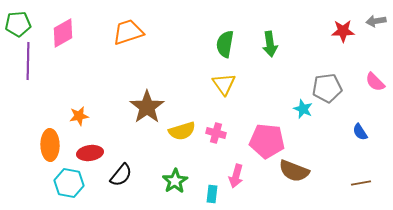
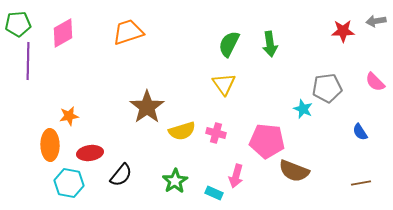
green semicircle: moved 4 px right; rotated 16 degrees clockwise
orange star: moved 10 px left
cyan rectangle: moved 2 px right, 1 px up; rotated 72 degrees counterclockwise
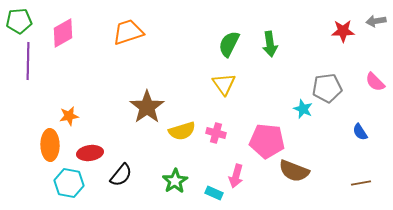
green pentagon: moved 1 px right, 3 px up
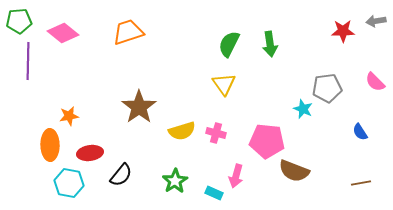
pink diamond: rotated 68 degrees clockwise
brown star: moved 8 px left
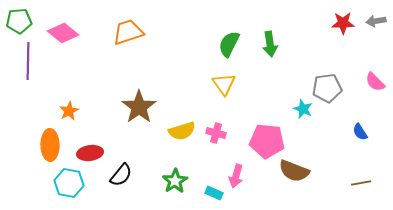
red star: moved 8 px up
orange star: moved 5 px up; rotated 18 degrees counterclockwise
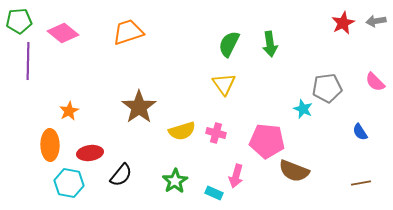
red star: rotated 25 degrees counterclockwise
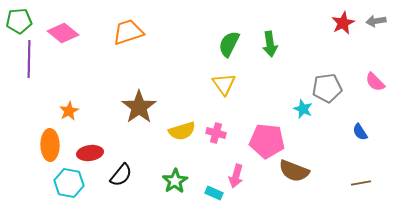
purple line: moved 1 px right, 2 px up
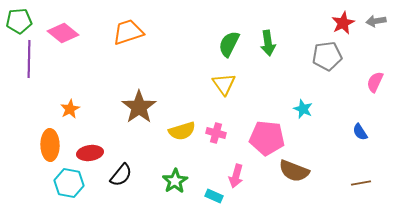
green arrow: moved 2 px left, 1 px up
pink semicircle: rotated 70 degrees clockwise
gray pentagon: moved 32 px up
orange star: moved 1 px right, 2 px up
pink pentagon: moved 3 px up
cyan rectangle: moved 3 px down
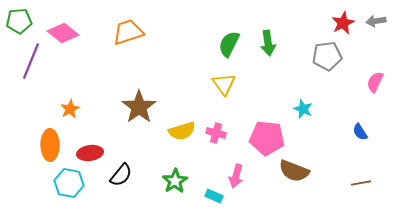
purple line: moved 2 px right, 2 px down; rotated 21 degrees clockwise
